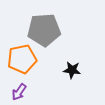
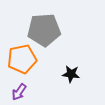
black star: moved 1 px left, 4 px down
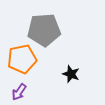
black star: rotated 12 degrees clockwise
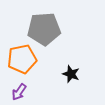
gray pentagon: moved 1 px up
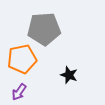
black star: moved 2 px left, 1 px down
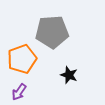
gray pentagon: moved 8 px right, 3 px down
orange pentagon: rotated 8 degrees counterclockwise
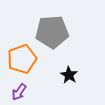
black star: rotated 12 degrees clockwise
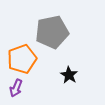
gray pentagon: rotated 8 degrees counterclockwise
purple arrow: moved 3 px left, 4 px up; rotated 12 degrees counterclockwise
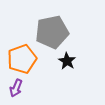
black star: moved 2 px left, 14 px up
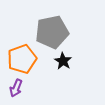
black star: moved 4 px left
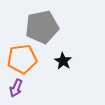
gray pentagon: moved 10 px left, 5 px up
orange pentagon: rotated 12 degrees clockwise
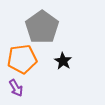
gray pentagon: rotated 24 degrees counterclockwise
purple arrow: rotated 54 degrees counterclockwise
